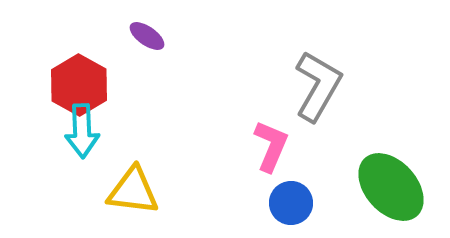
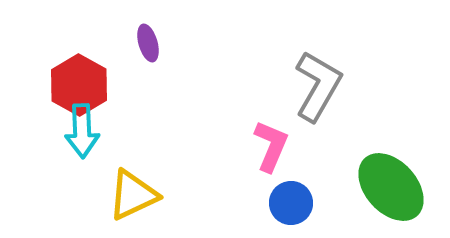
purple ellipse: moved 1 px right, 7 px down; rotated 39 degrees clockwise
yellow triangle: moved 4 px down; rotated 32 degrees counterclockwise
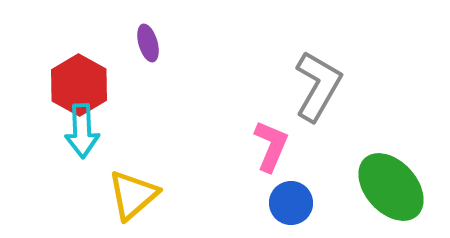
yellow triangle: rotated 16 degrees counterclockwise
